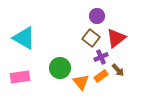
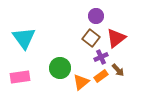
purple circle: moved 1 px left
cyan triangle: rotated 25 degrees clockwise
orange triangle: rotated 30 degrees clockwise
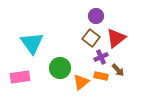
cyan triangle: moved 8 px right, 5 px down
orange rectangle: rotated 48 degrees clockwise
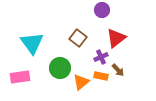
purple circle: moved 6 px right, 6 px up
brown square: moved 13 px left
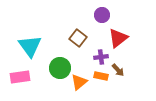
purple circle: moved 5 px down
red triangle: moved 2 px right
cyan triangle: moved 2 px left, 3 px down
purple cross: rotated 16 degrees clockwise
orange triangle: moved 2 px left
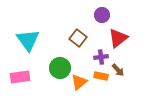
cyan triangle: moved 2 px left, 6 px up
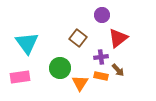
cyan triangle: moved 1 px left, 3 px down
orange triangle: moved 1 px right, 1 px down; rotated 18 degrees counterclockwise
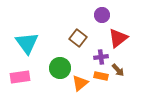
orange triangle: rotated 18 degrees clockwise
